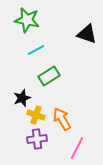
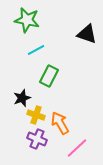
green rectangle: rotated 30 degrees counterclockwise
orange arrow: moved 2 px left, 4 px down
purple cross: rotated 30 degrees clockwise
pink line: rotated 20 degrees clockwise
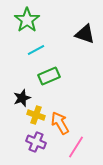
green star: rotated 25 degrees clockwise
black triangle: moved 2 px left
green rectangle: rotated 40 degrees clockwise
purple cross: moved 1 px left, 3 px down
pink line: moved 1 px left, 1 px up; rotated 15 degrees counterclockwise
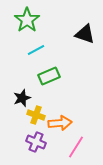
orange arrow: rotated 115 degrees clockwise
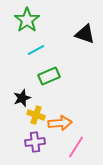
purple cross: moved 1 px left; rotated 30 degrees counterclockwise
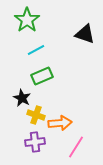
green rectangle: moved 7 px left
black star: rotated 24 degrees counterclockwise
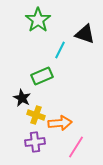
green star: moved 11 px right
cyan line: moved 24 px right; rotated 36 degrees counterclockwise
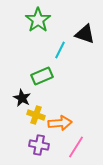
purple cross: moved 4 px right, 3 px down; rotated 18 degrees clockwise
